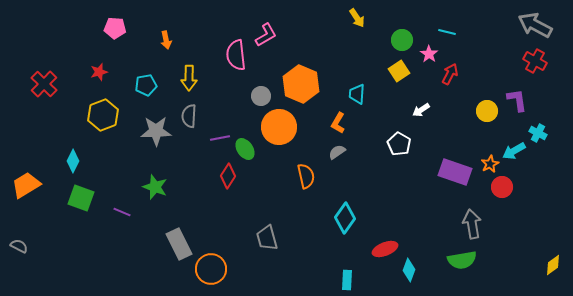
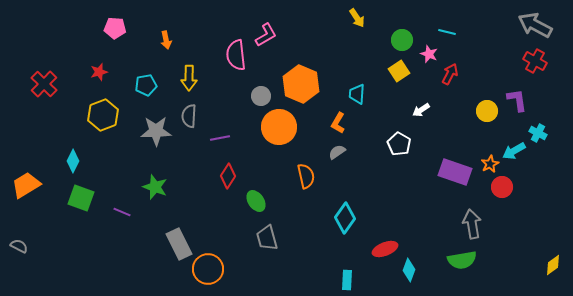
pink star at (429, 54): rotated 12 degrees counterclockwise
green ellipse at (245, 149): moved 11 px right, 52 px down
orange circle at (211, 269): moved 3 px left
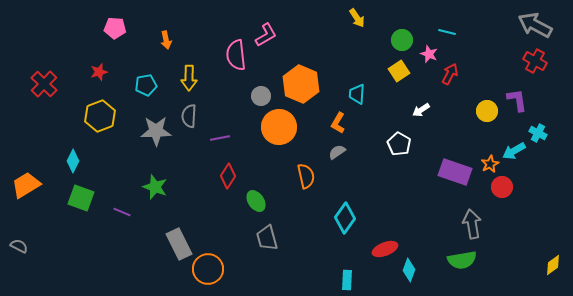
yellow hexagon at (103, 115): moved 3 px left, 1 px down
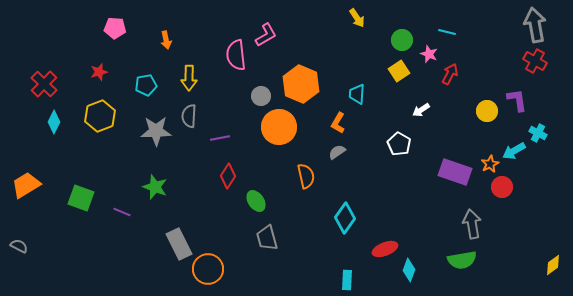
gray arrow at (535, 25): rotated 52 degrees clockwise
cyan diamond at (73, 161): moved 19 px left, 39 px up
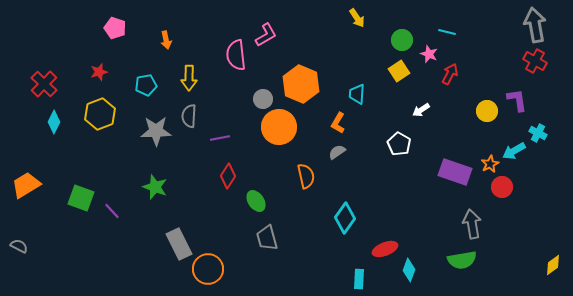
pink pentagon at (115, 28): rotated 15 degrees clockwise
gray circle at (261, 96): moved 2 px right, 3 px down
yellow hexagon at (100, 116): moved 2 px up
purple line at (122, 212): moved 10 px left, 1 px up; rotated 24 degrees clockwise
cyan rectangle at (347, 280): moved 12 px right, 1 px up
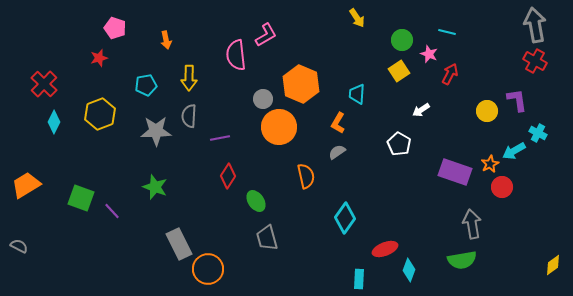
red star at (99, 72): moved 14 px up
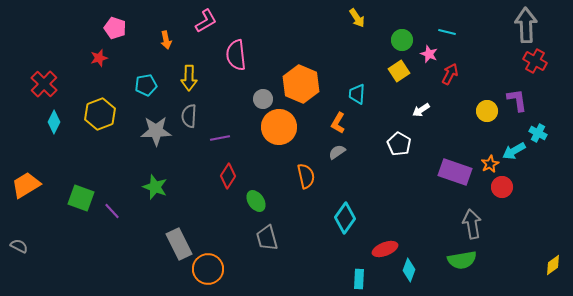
gray arrow at (535, 25): moved 9 px left; rotated 8 degrees clockwise
pink L-shape at (266, 35): moved 60 px left, 14 px up
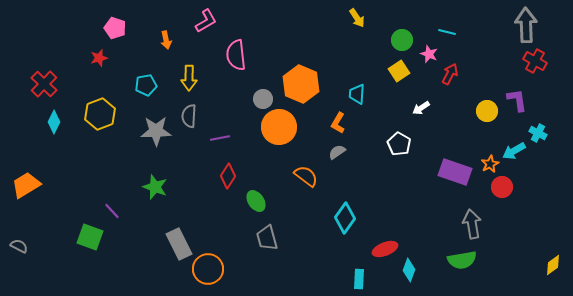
white arrow at (421, 110): moved 2 px up
orange semicircle at (306, 176): rotated 40 degrees counterclockwise
green square at (81, 198): moved 9 px right, 39 px down
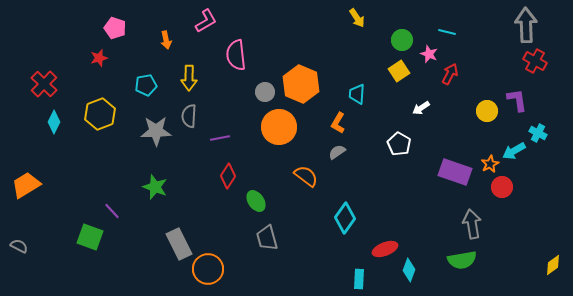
gray circle at (263, 99): moved 2 px right, 7 px up
